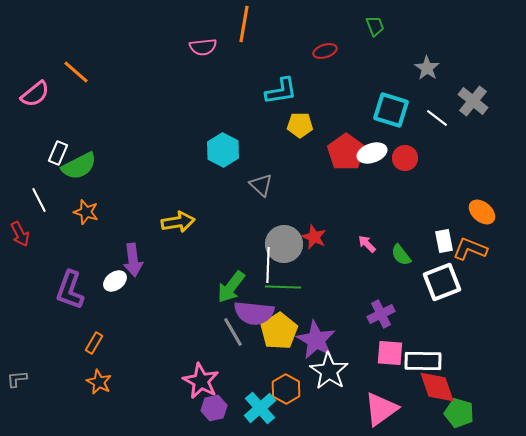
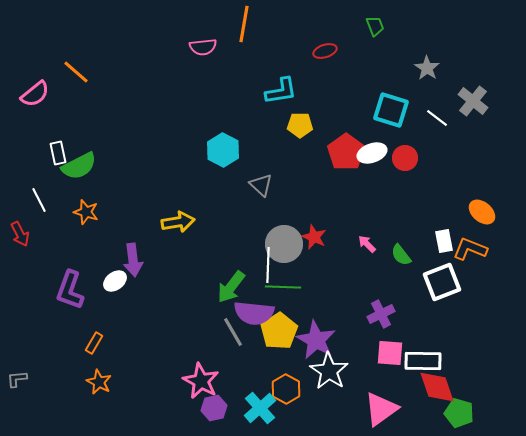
white rectangle at (58, 153): rotated 35 degrees counterclockwise
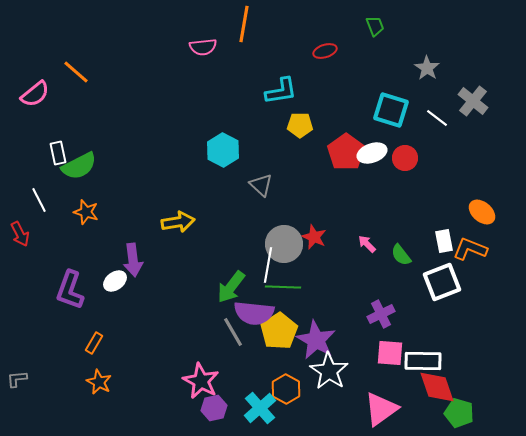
white line at (268, 265): rotated 8 degrees clockwise
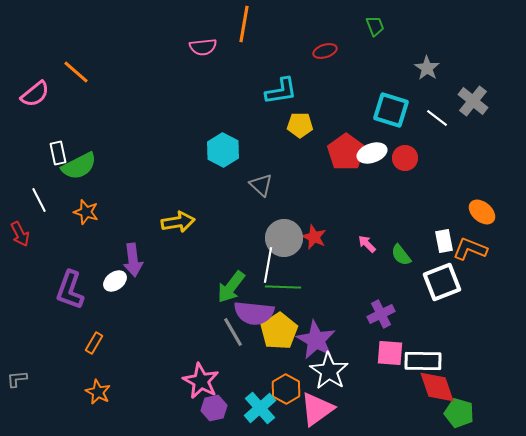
gray circle at (284, 244): moved 6 px up
orange star at (99, 382): moved 1 px left, 10 px down
pink triangle at (381, 409): moved 64 px left
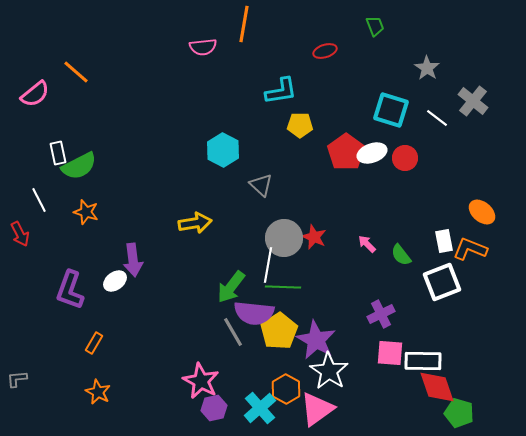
yellow arrow at (178, 222): moved 17 px right, 1 px down
